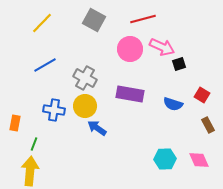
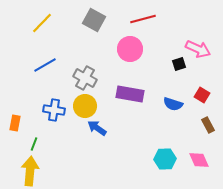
pink arrow: moved 36 px right, 2 px down
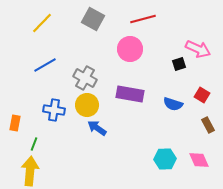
gray square: moved 1 px left, 1 px up
yellow circle: moved 2 px right, 1 px up
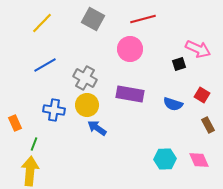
orange rectangle: rotated 35 degrees counterclockwise
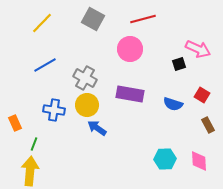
pink diamond: moved 1 px down; rotated 20 degrees clockwise
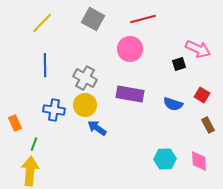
blue line: rotated 60 degrees counterclockwise
yellow circle: moved 2 px left
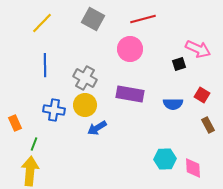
blue semicircle: rotated 18 degrees counterclockwise
blue arrow: rotated 66 degrees counterclockwise
pink diamond: moved 6 px left, 7 px down
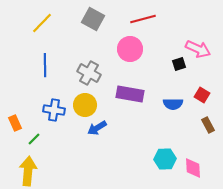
gray cross: moved 4 px right, 5 px up
green line: moved 5 px up; rotated 24 degrees clockwise
yellow arrow: moved 2 px left
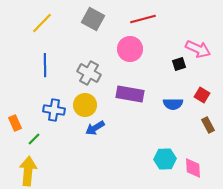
blue arrow: moved 2 px left
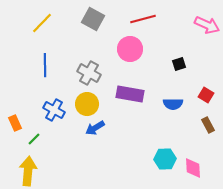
pink arrow: moved 9 px right, 24 px up
red square: moved 4 px right
yellow circle: moved 2 px right, 1 px up
blue cross: rotated 20 degrees clockwise
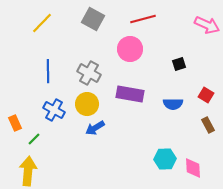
blue line: moved 3 px right, 6 px down
